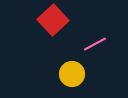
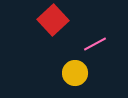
yellow circle: moved 3 px right, 1 px up
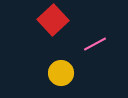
yellow circle: moved 14 px left
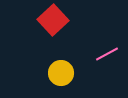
pink line: moved 12 px right, 10 px down
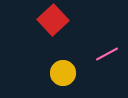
yellow circle: moved 2 px right
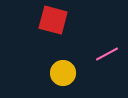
red square: rotated 32 degrees counterclockwise
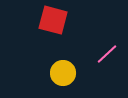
pink line: rotated 15 degrees counterclockwise
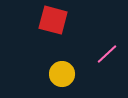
yellow circle: moved 1 px left, 1 px down
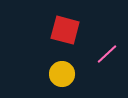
red square: moved 12 px right, 10 px down
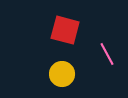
pink line: rotated 75 degrees counterclockwise
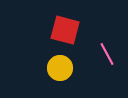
yellow circle: moved 2 px left, 6 px up
